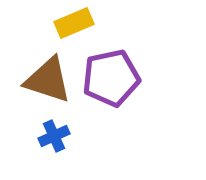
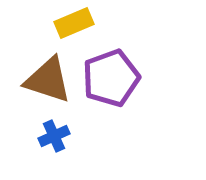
purple pentagon: rotated 8 degrees counterclockwise
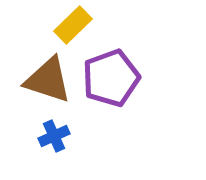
yellow rectangle: moved 1 px left, 2 px down; rotated 21 degrees counterclockwise
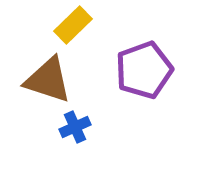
purple pentagon: moved 33 px right, 8 px up
blue cross: moved 21 px right, 9 px up
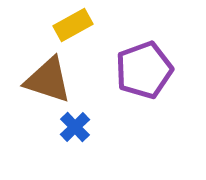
yellow rectangle: rotated 15 degrees clockwise
blue cross: rotated 20 degrees counterclockwise
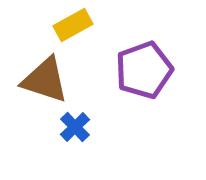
brown triangle: moved 3 px left
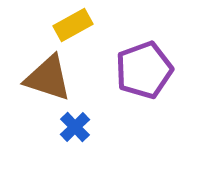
brown triangle: moved 3 px right, 2 px up
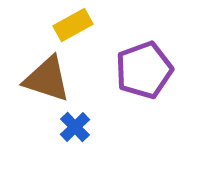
brown triangle: moved 1 px left, 1 px down
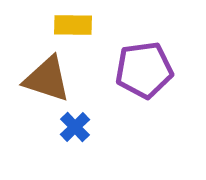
yellow rectangle: rotated 30 degrees clockwise
purple pentagon: rotated 12 degrees clockwise
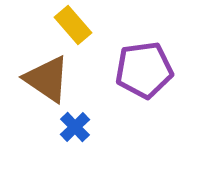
yellow rectangle: rotated 48 degrees clockwise
brown triangle: rotated 16 degrees clockwise
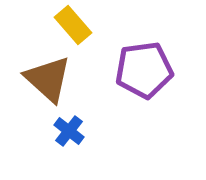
brown triangle: moved 1 px right; rotated 8 degrees clockwise
blue cross: moved 6 px left, 4 px down; rotated 8 degrees counterclockwise
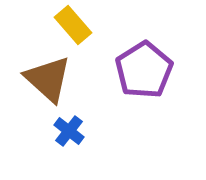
purple pentagon: rotated 24 degrees counterclockwise
